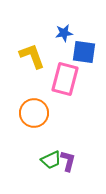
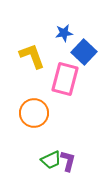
blue square: rotated 35 degrees clockwise
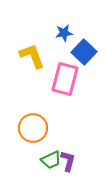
orange circle: moved 1 px left, 15 px down
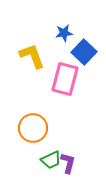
purple L-shape: moved 2 px down
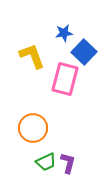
green trapezoid: moved 5 px left, 2 px down
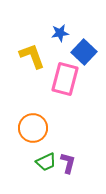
blue star: moved 4 px left
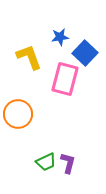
blue star: moved 4 px down
blue square: moved 1 px right, 1 px down
yellow L-shape: moved 3 px left, 1 px down
orange circle: moved 15 px left, 14 px up
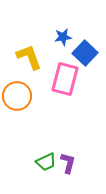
blue star: moved 3 px right
orange circle: moved 1 px left, 18 px up
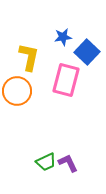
blue square: moved 2 px right, 1 px up
yellow L-shape: rotated 32 degrees clockwise
pink rectangle: moved 1 px right, 1 px down
orange circle: moved 5 px up
purple L-shape: rotated 40 degrees counterclockwise
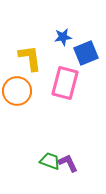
blue square: moved 1 px left, 1 px down; rotated 25 degrees clockwise
yellow L-shape: moved 1 px right, 1 px down; rotated 20 degrees counterclockwise
pink rectangle: moved 1 px left, 3 px down
green trapezoid: moved 4 px right, 1 px up; rotated 135 degrees counterclockwise
